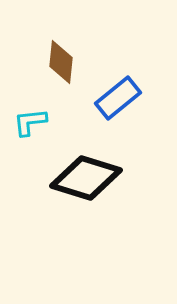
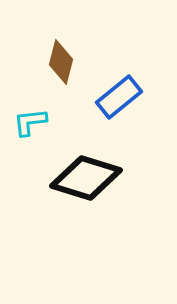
brown diamond: rotated 9 degrees clockwise
blue rectangle: moved 1 px right, 1 px up
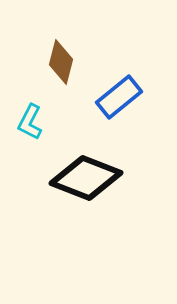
cyan L-shape: rotated 57 degrees counterclockwise
black diamond: rotated 4 degrees clockwise
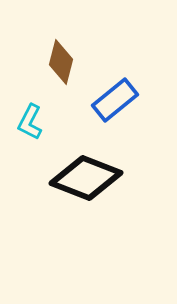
blue rectangle: moved 4 px left, 3 px down
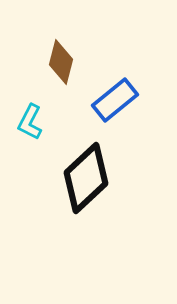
black diamond: rotated 64 degrees counterclockwise
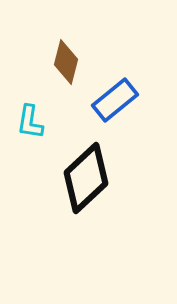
brown diamond: moved 5 px right
cyan L-shape: rotated 18 degrees counterclockwise
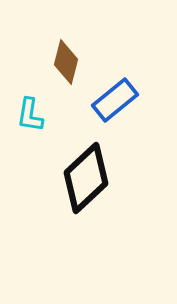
cyan L-shape: moved 7 px up
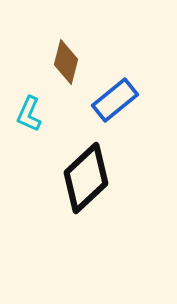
cyan L-shape: moved 1 px left, 1 px up; rotated 15 degrees clockwise
